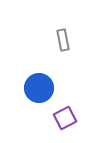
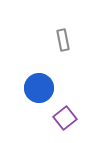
purple square: rotated 10 degrees counterclockwise
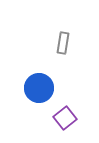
gray rectangle: moved 3 px down; rotated 20 degrees clockwise
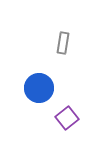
purple square: moved 2 px right
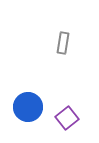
blue circle: moved 11 px left, 19 px down
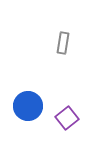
blue circle: moved 1 px up
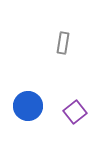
purple square: moved 8 px right, 6 px up
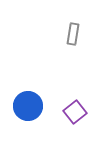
gray rectangle: moved 10 px right, 9 px up
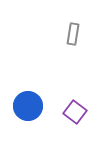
purple square: rotated 15 degrees counterclockwise
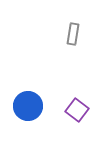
purple square: moved 2 px right, 2 px up
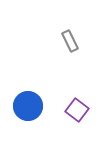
gray rectangle: moved 3 px left, 7 px down; rotated 35 degrees counterclockwise
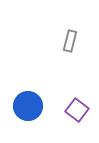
gray rectangle: rotated 40 degrees clockwise
